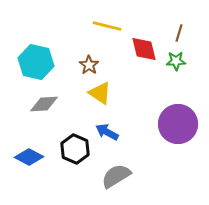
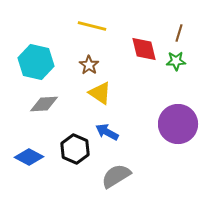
yellow line: moved 15 px left
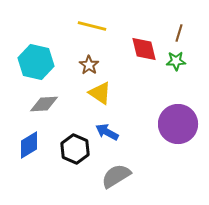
blue diamond: moved 12 px up; rotated 60 degrees counterclockwise
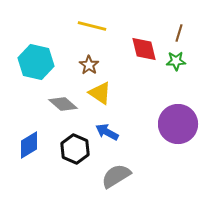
gray diamond: moved 19 px right; rotated 44 degrees clockwise
